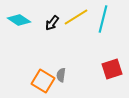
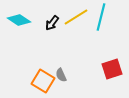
cyan line: moved 2 px left, 2 px up
gray semicircle: rotated 32 degrees counterclockwise
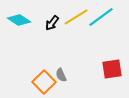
cyan line: rotated 40 degrees clockwise
red square: rotated 10 degrees clockwise
orange square: moved 1 px right, 1 px down; rotated 15 degrees clockwise
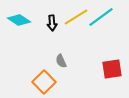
black arrow: rotated 42 degrees counterclockwise
gray semicircle: moved 14 px up
